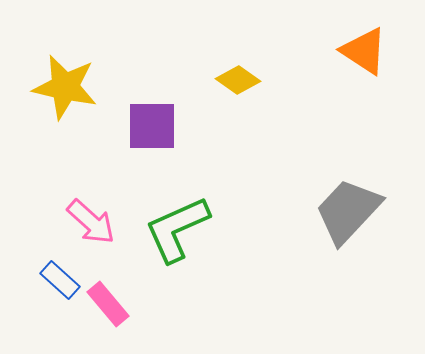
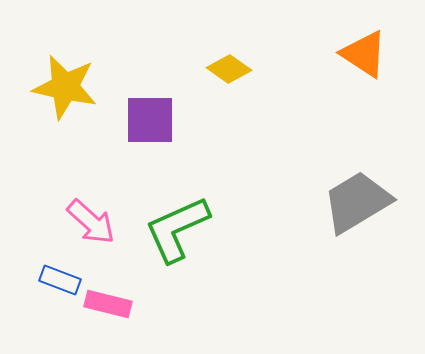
orange triangle: moved 3 px down
yellow diamond: moved 9 px left, 11 px up
purple square: moved 2 px left, 6 px up
gray trapezoid: moved 9 px right, 9 px up; rotated 16 degrees clockwise
blue rectangle: rotated 21 degrees counterclockwise
pink rectangle: rotated 36 degrees counterclockwise
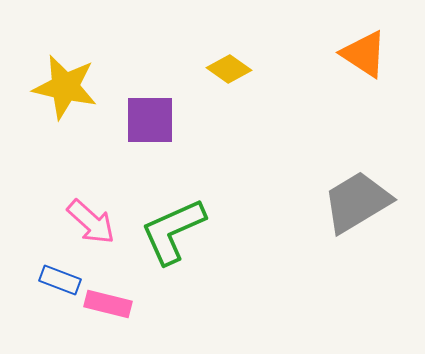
green L-shape: moved 4 px left, 2 px down
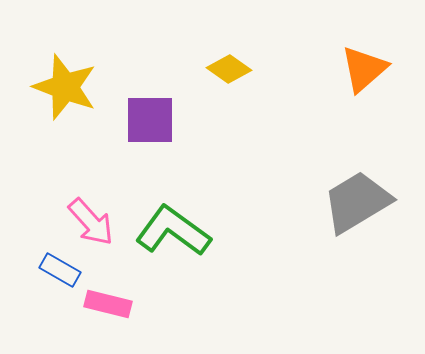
orange triangle: moved 15 px down; rotated 46 degrees clockwise
yellow star: rotated 8 degrees clockwise
pink arrow: rotated 6 degrees clockwise
green L-shape: rotated 60 degrees clockwise
blue rectangle: moved 10 px up; rotated 9 degrees clockwise
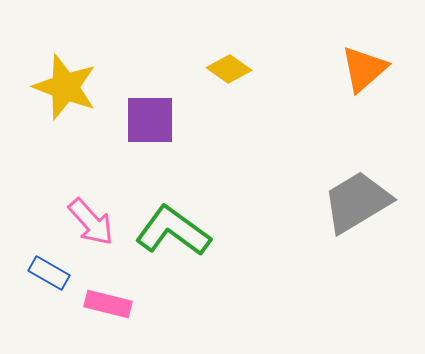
blue rectangle: moved 11 px left, 3 px down
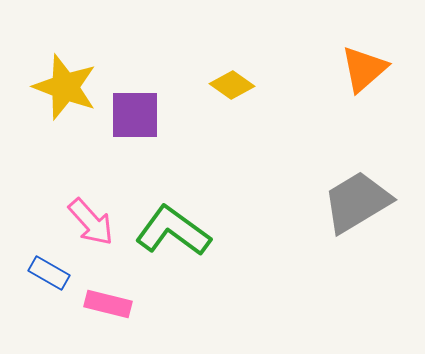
yellow diamond: moved 3 px right, 16 px down
purple square: moved 15 px left, 5 px up
